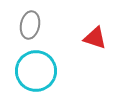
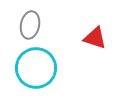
cyan circle: moved 3 px up
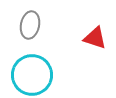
cyan circle: moved 4 px left, 7 px down
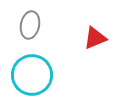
red triangle: rotated 40 degrees counterclockwise
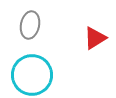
red triangle: rotated 10 degrees counterclockwise
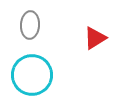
gray ellipse: rotated 8 degrees counterclockwise
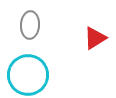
cyan circle: moved 4 px left
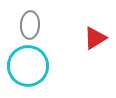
cyan circle: moved 9 px up
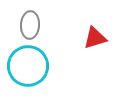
red triangle: rotated 15 degrees clockwise
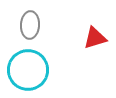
cyan circle: moved 4 px down
